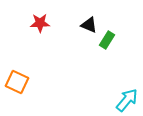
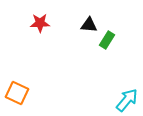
black triangle: rotated 18 degrees counterclockwise
orange square: moved 11 px down
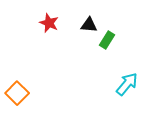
red star: moved 9 px right; rotated 24 degrees clockwise
orange square: rotated 20 degrees clockwise
cyan arrow: moved 16 px up
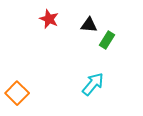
red star: moved 4 px up
cyan arrow: moved 34 px left
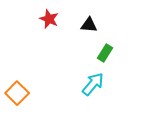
green rectangle: moved 2 px left, 13 px down
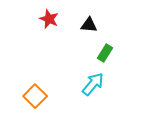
orange square: moved 18 px right, 3 px down
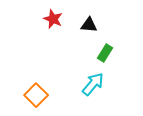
red star: moved 4 px right
orange square: moved 1 px right, 1 px up
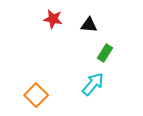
red star: rotated 12 degrees counterclockwise
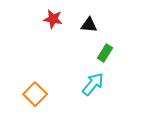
orange square: moved 1 px left, 1 px up
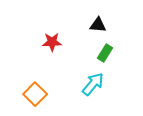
red star: moved 1 px left, 23 px down; rotated 12 degrees counterclockwise
black triangle: moved 9 px right
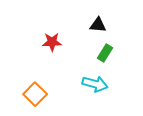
cyan arrow: moved 2 px right; rotated 65 degrees clockwise
